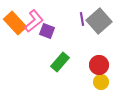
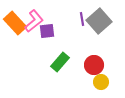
purple square: rotated 28 degrees counterclockwise
red circle: moved 5 px left
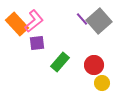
purple line: rotated 32 degrees counterclockwise
orange rectangle: moved 2 px right, 1 px down
purple square: moved 10 px left, 12 px down
yellow circle: moved 1 px right, 1 px down
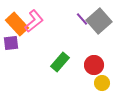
purple square: moved 26 px left
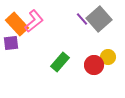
gray square: moved 2 px up
yellow circle: moved 6 px right, 26 px up
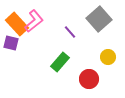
purple line: moved 12 px left, 13 px down
purple square: rotated 21 degrees clockwise
red circle: moved 5 px left, 14 px down
